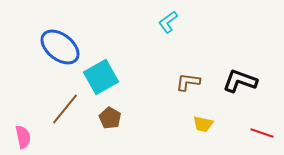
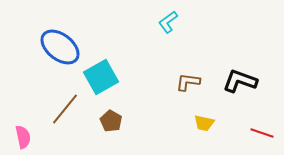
brown pentagon: moved 1 px right, 3 px down
yellow trapezoid: moved 1 px right, 1 px up
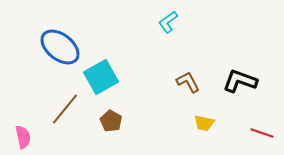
brown L-shape: rotated 55 degrees clockwise
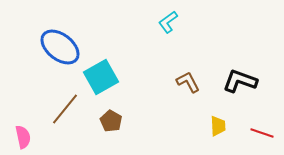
yellow trapezoid: moved 14 px right, 3 px down; rotated 105 degrees counterclockwise
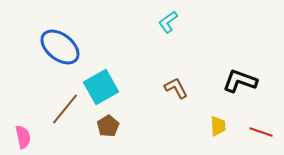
cyan square: moved 10 px down
brown L-shape: moved 12 px left, 6 px down
brown pentagon: moved 3 px left, 5 px down; rotated 10 degrees clockwise
red line: moved 1 px left, 1 px up
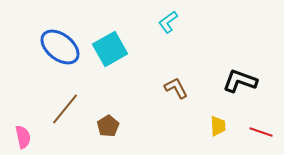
cyan square: moved 9 px right, 38 px up
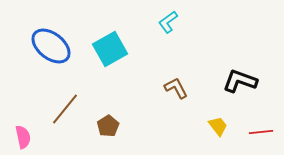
blue ellipse: moved 9 px left, 1 px up
yellow trapezoid: rotated 35 degrees counterclockwise
red line: rotated 25 degrees counterclockwise
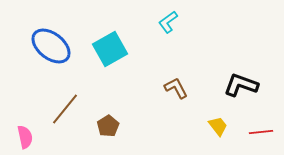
black L-shape: moved 1 px right, 4 px down
pink semicircle: moved 2 px right
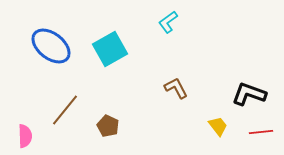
black L-shape: moved 8 px right, 9 px down
brown line: moved 1 px down
brown pentagon: rotated 15 degrees counterclockwise
pink semicircle: moved 1 px up; rotated 10 degrees clockwise
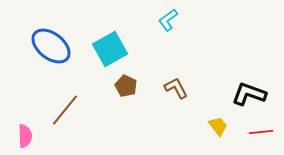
cyan L-shape: moved 2 px up
brown pentagon: moved 18 px right, 40 px up
